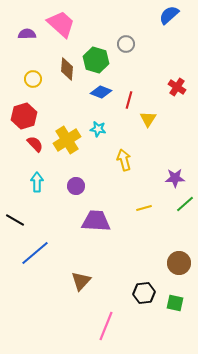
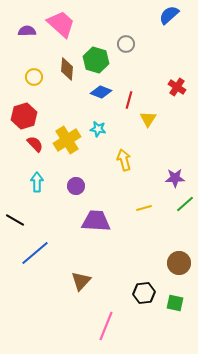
purple semicircle: moved 3 px up
yellow circle: moved 1 px right, 2 px up
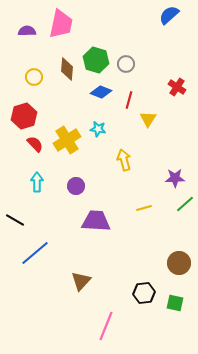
pink trapezoid: rotated 60 degrees clockwise
gray circle: moved 20 px down
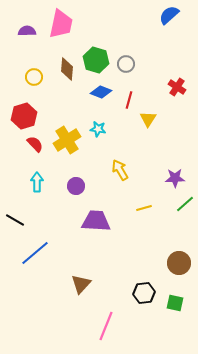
yellow arrow: moved 4 px left, 10 px down; rotated 15 degrees counterclockwise
brown triangle: moved 3 px down
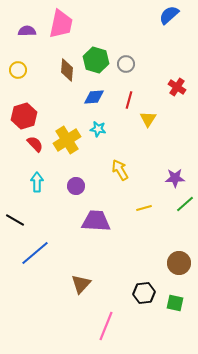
brown diamond: moved 1 px down
yellow circle: moved 16 px left, 7 px up
blue diamond: moved 7 px left, 5 px down; rotated 25 degrees counterclockwise
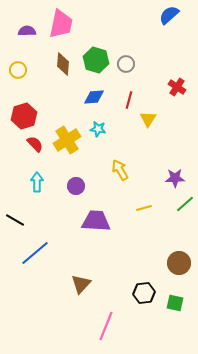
brown diamond: moved 4 px left, 6 px up
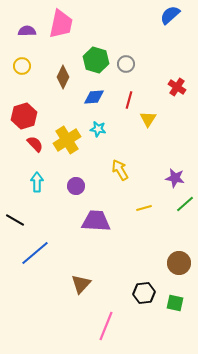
blue semicircle: moved 1 px right
brown diamond: moved 13 px down; rotated 20 degrees clockwise
yellow circle: moved 4 px right, 4 px up
purple star: rotated 12 degrees clockwise
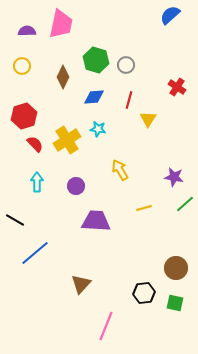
gray circle: moved 1 px down
purple star: moved 1 px left, 1 px up
brown circle: moved 3 px left, 5 px down
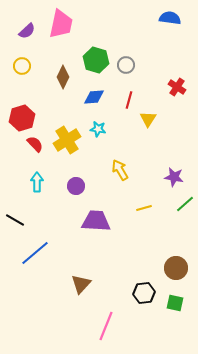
blue semicircle: moved 3 px down; rotated 50 degrees clockwise
purple semicircle: rotated 138 degrees clockwise
red hexagon: moved 2 px left, 2 px down
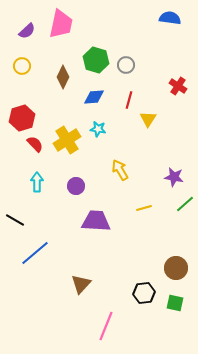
red cross: moved 1 px right, 1 px up
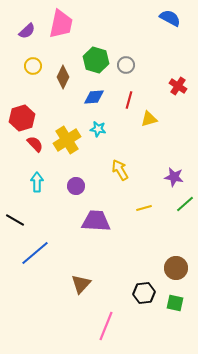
blue semicircle: rotated 20 degrees clockwise
yellow circle: moved 11 px right
yellow triangle: moved 1 px right; rotated 42 degrees clockwise
